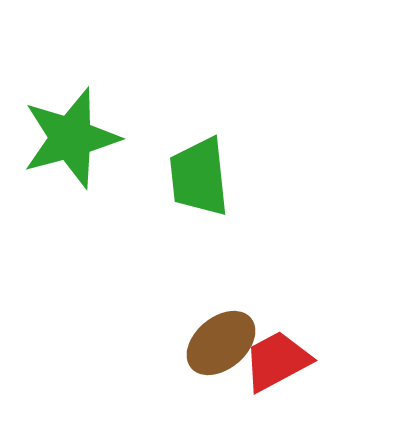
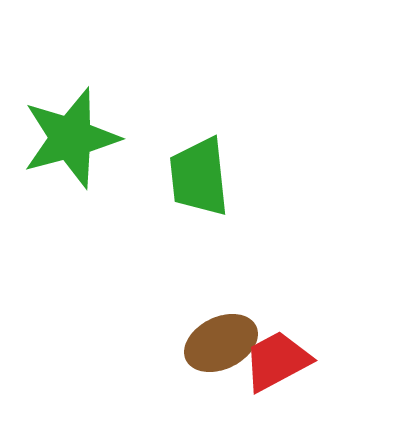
brown ellipse: rotated 14 degrees clockwise
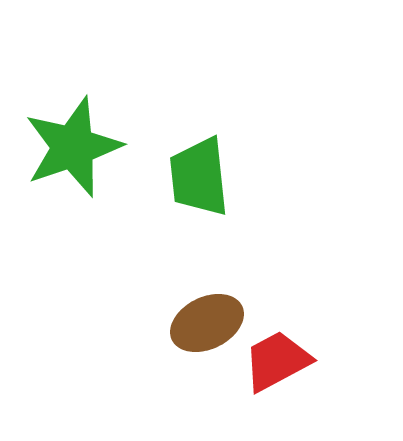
green star: moved 2 px right, 9 px down; rotated 4 degrees counterclockwise
brown ellipse: moved 14 px left, 20 px up
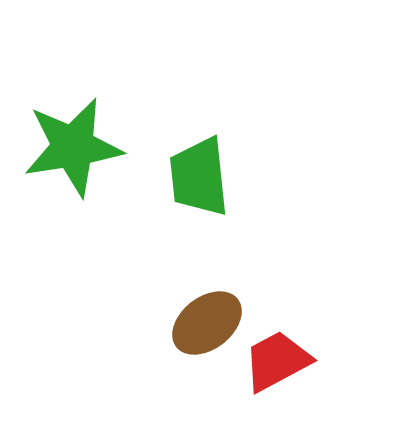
green star: rotated 10 degrees clockwise
brown ellipse: rotated 12 degrees counterclockwise
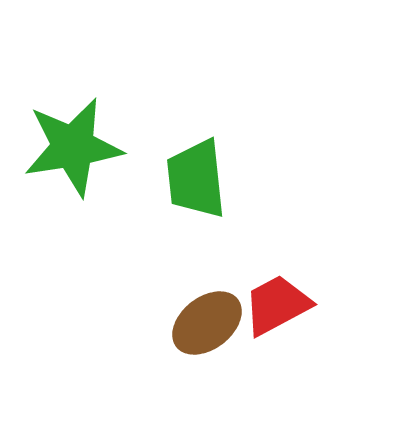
green trapezoid: moved 3 px left, 2 px down
red trapezoid: moved 56 px up
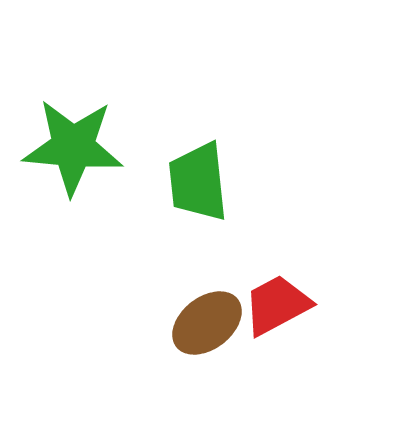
green star: rotated 14 degrees clockwise
green trapezoid: moved 2 px right, 3 px down
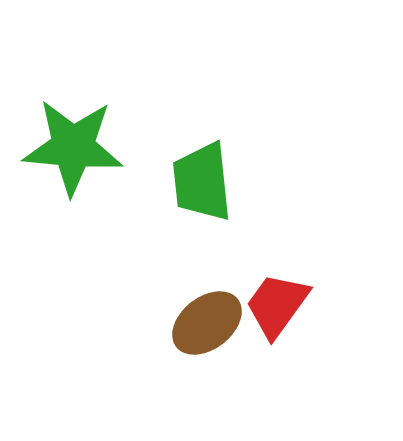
green trapezoid: moved 4 px right
red trapezoid: rotated 26 degrees counterclockwise
